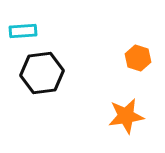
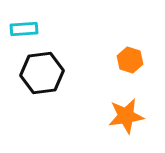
cyan rectangle: moved 1 px right, 2 px up
orange hexagon: moved 8 px left, 2 px down
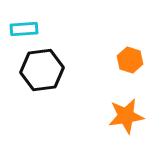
black hexagon: moved 3 px up
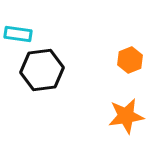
cyan rectangle: moved 6 px left, 5 px down; rotated 12 degrees clockwise
orange hexagon: rotated 20 degrees clockwise
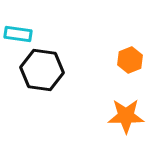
black hexagon: rotated 15 degrees clockwise
orange star: rotated 9 degrees clockwise
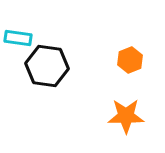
cyan rectangle: moved 4 px down
black hexagon: moved 5 px right, 4 px up
